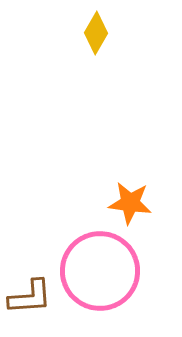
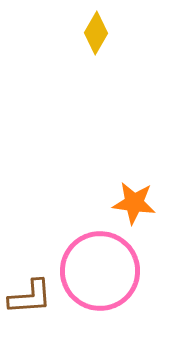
orange star: moved 4 px right
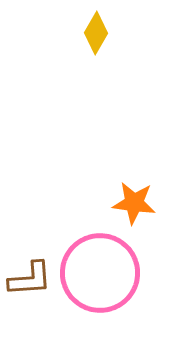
pink circle: moved 2 px down
brown L-shape: moved 18 px up
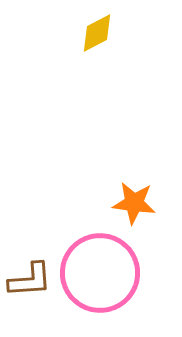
yellow diamond: moved 1 px right; rotated 33 degrees clockwise
brown L-shape: moved 1 px down
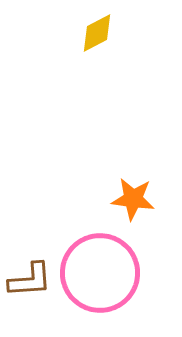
orange star: moved 1 px left, 4 px up
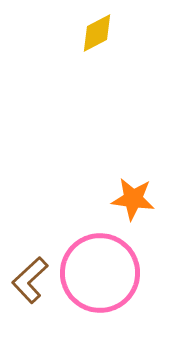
brown L-shape: rotated 141 degrees clockwise
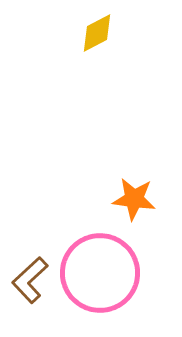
orange star: moved 1 px right
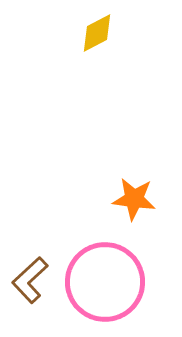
pink circle: moved 5 px right, 9 px down
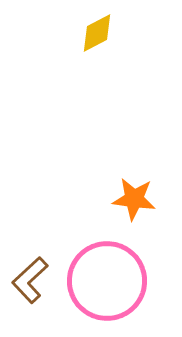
pink circle: moved 2 px right, 1 px up
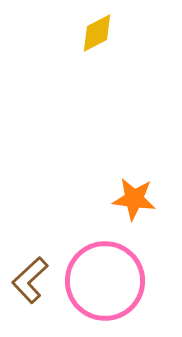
pink circle: moved 2 px left
